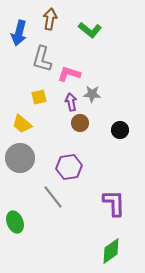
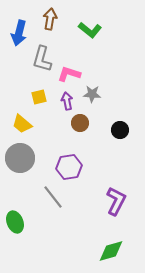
purple arrow: moved 4 px left, 1 px up
purple L-shape: moved 2 px right, 2 px up; rotated 28 degrees clockwise
green diamond: rotated 20 degrees clockwise
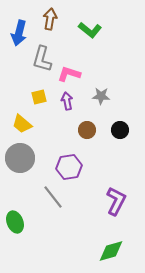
gray star: moved 9 px right, 2 px down
brown circle: moved 7 px right, 7 px down
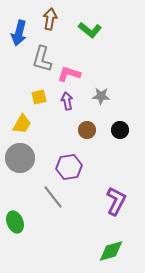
yellow trapezoid: rotated 100 degrees counterclockwise
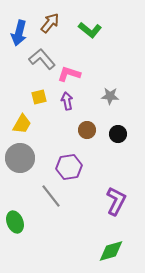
brown arrow: moved 4 px down; rotated 30 degrees clockwise
gray L-shape: rotated 124 degrees clockwise
gray star: moved 9 px right
black circle: moved 2 px left, 4 px down
gray line: moved 2 px left, 1 px up
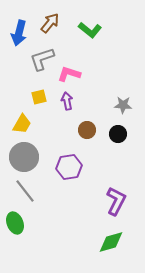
gray L-shape: rotated 68 degrees counterclockwise
gray star: moved 13 px right, 9 px down
gray circle: moved 4 px right, 1 px up
gray line: moved 26 px left, 5 px up
green ellipse: moved 1 px down
green diamond: moved 9 px up
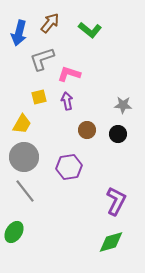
green ellipse: moved 1 px left, 9 px down; rotated 55 degrees clockwise
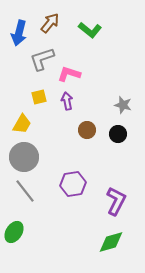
gray star: rotated 12 degrees clockwise
purple hexagon: moved 4 px right, 17 px down
